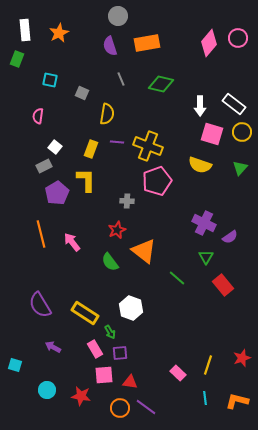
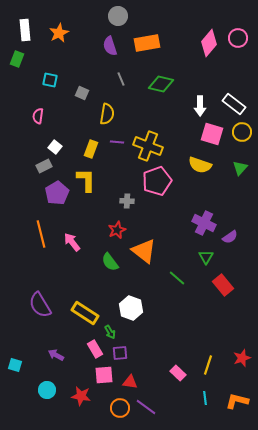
purple arrow at (53, 347): moved 3 px right, 8 px down
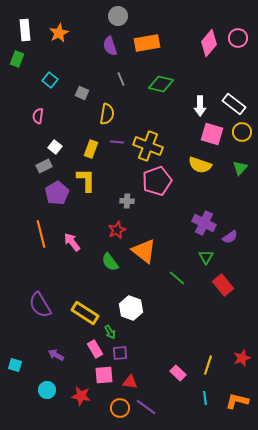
cyan square at (50, 80): rotated 28 degrees clockwise
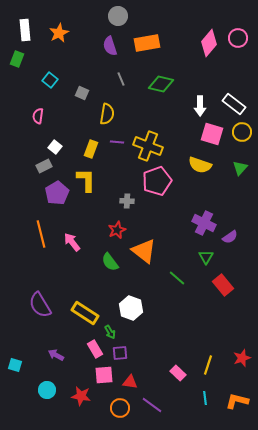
purple line at (146, 407): moved 6 px right, 2 px up
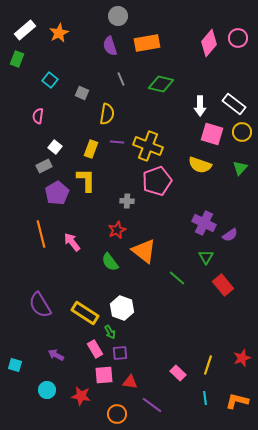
white rectangle at (25, 30): rotated 55 degrees clockwise
purple semicircle at (230, 237): moved 2 px up
white hexagon at (131, 308): moved 9 px left
orange circle at (120, 408): moved 3 px left, 6 px down
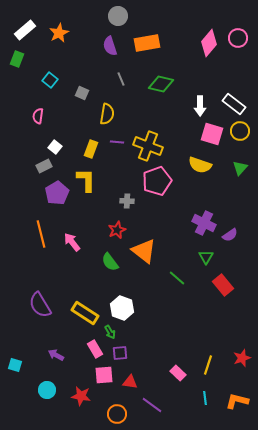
yellow circle at (242, 132): moved 2 px left, 1 px up
